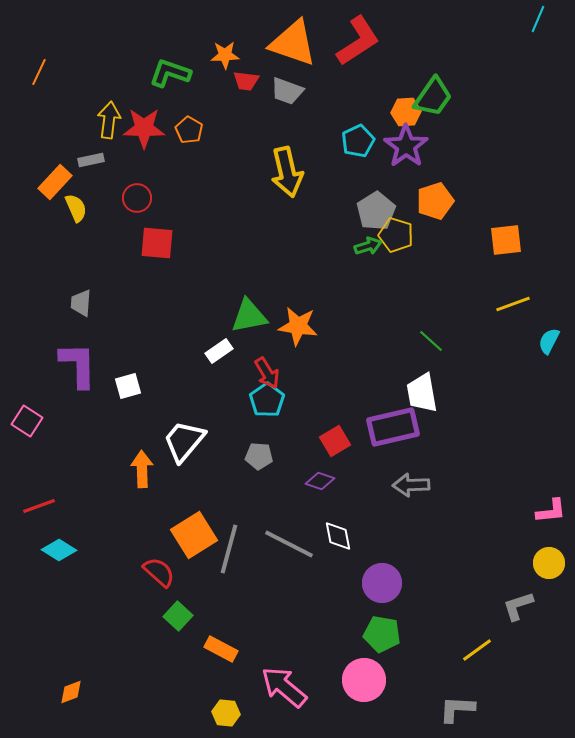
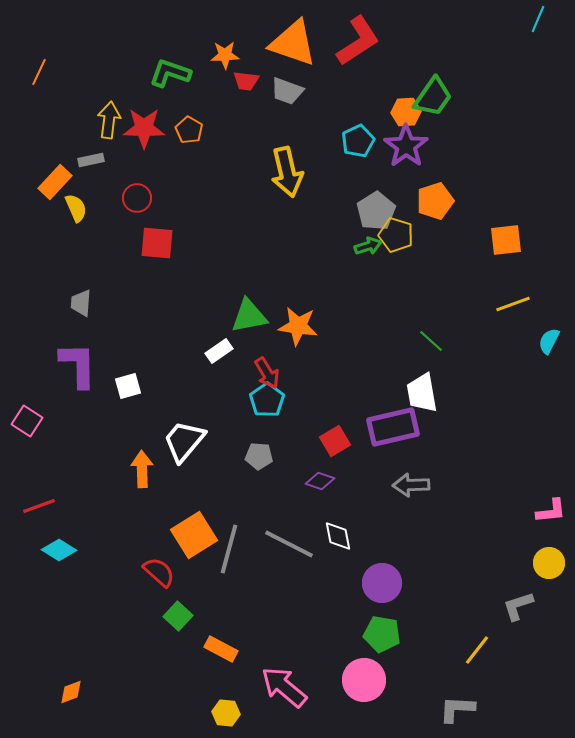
yellow line at (477, 650): rotated 16 degrees counterclockwise
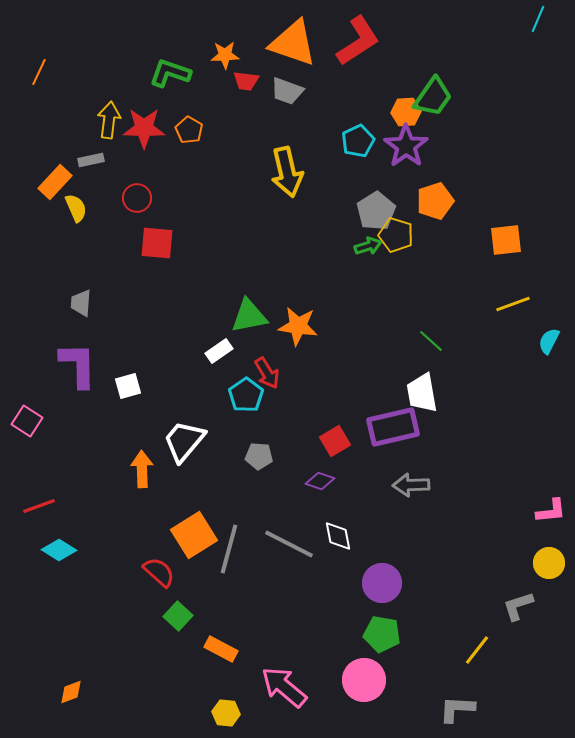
cyan pentagon at (267, 400): moved 21 px left, 5 px up
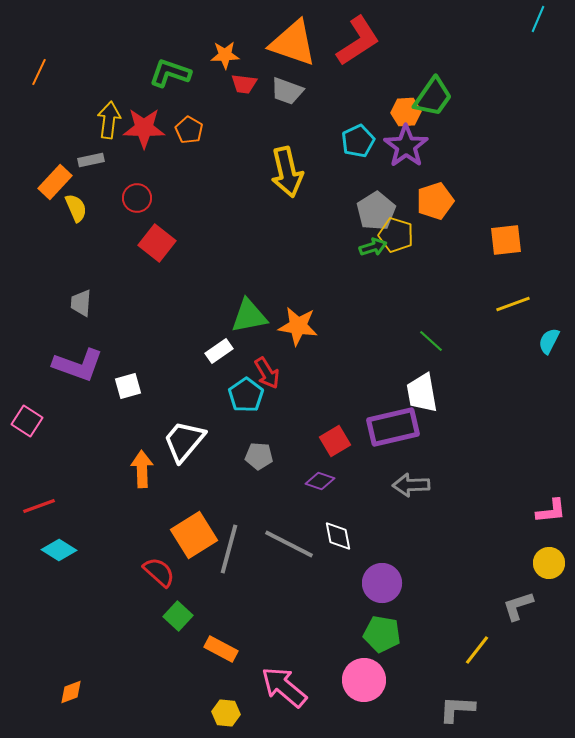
red trapezoid at (246, 81): moved 2 px left, 3 px down
red square at (157, 243): rotated 33 degrees clockwise
green arrow at (368, 246): moved 5 px right, 1 px down
purple L-shape at (78, 365): rotated 111 degrees clockwise
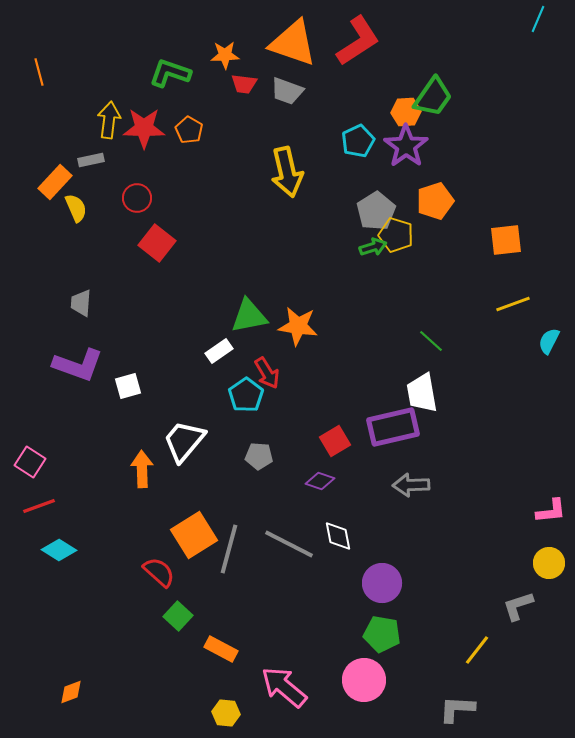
orange line at (39, 72): rotated 40 degrees counterclockwise
pink square at (27, 421): moved 3 px right, 41 px down
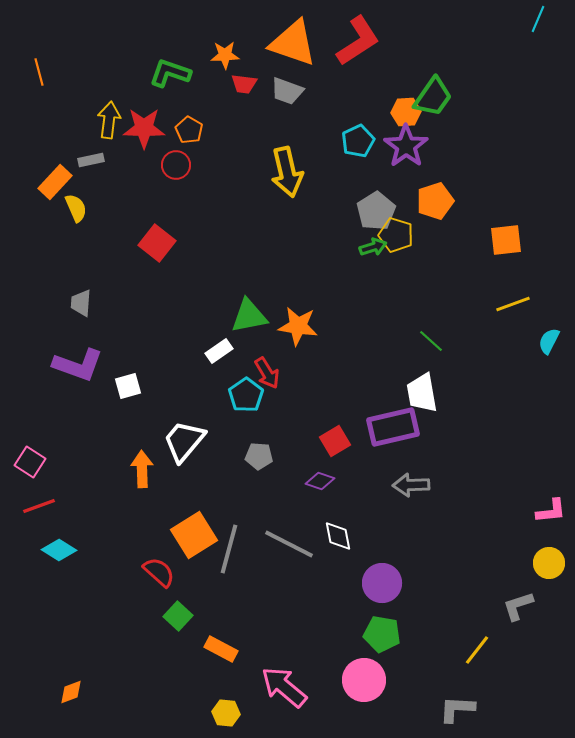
red circle at (137, 198): moved 39 px right, 33 px up
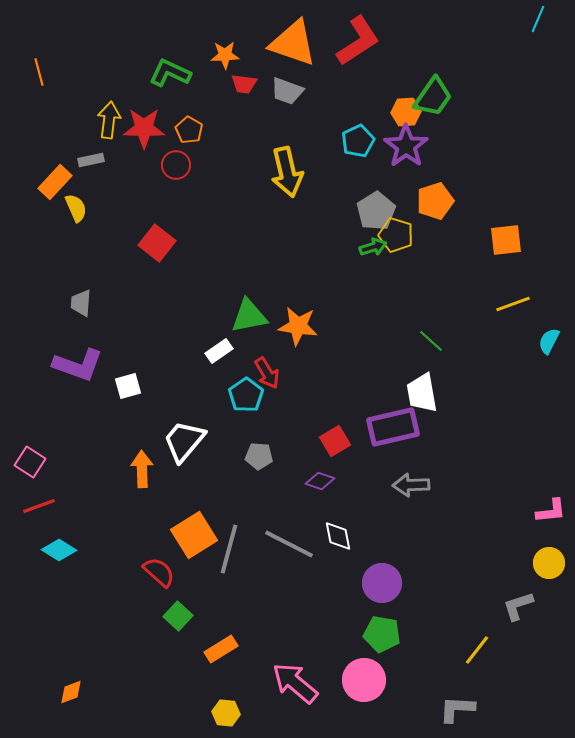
green L-shape at (170, 73): rotated 6 degrees clockwise
orange rectangle at (221, 649): rotated 60 degrees counterclockwise
pink arrow at (284, 687): moved 11 px right, 4 px up
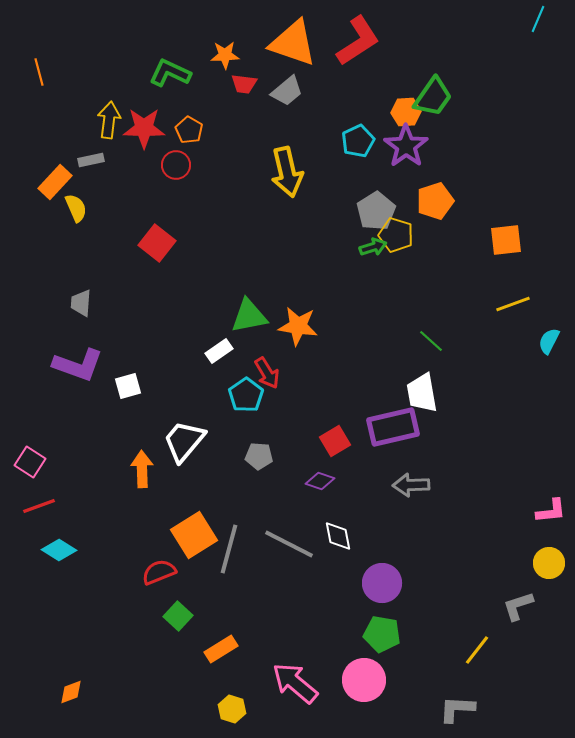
gray trapezoid at (287, 91): rotated 60 degrees counterclockwise
red semicircle at (159, 572): rotated 64 degrees counterclockwise
yellow hexagon at (226, 713): moved 6 px right, 4 px up; rotated 12 degrees clockwise
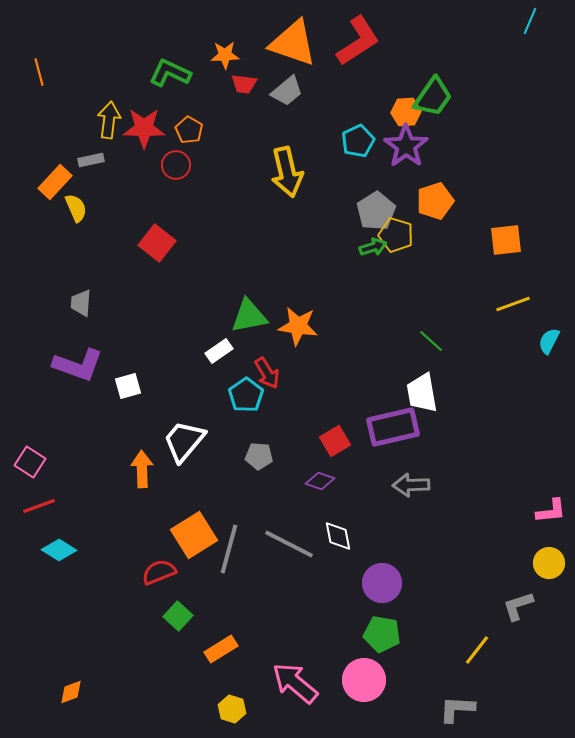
cyan line at (538, 19): moved 8 px left, 2 px down
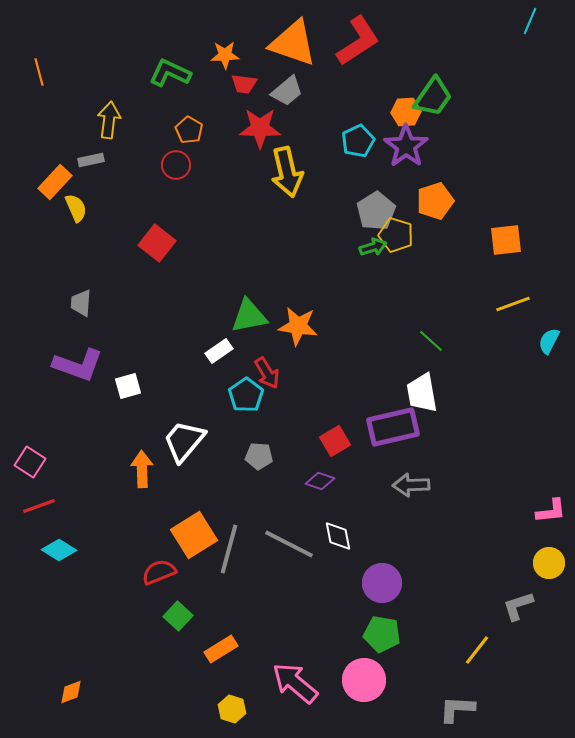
red star at (144, 128): moved 116 px right
